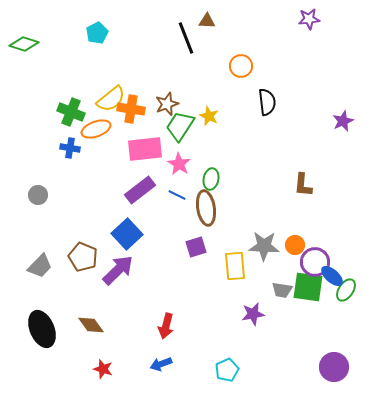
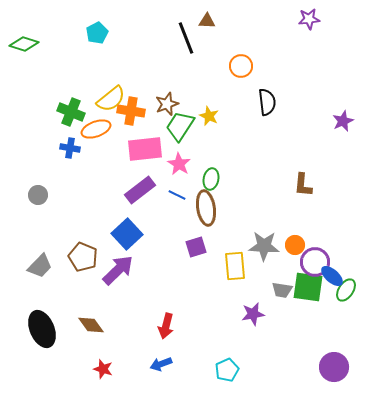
orange cross at (131, 109): moved 2 px down
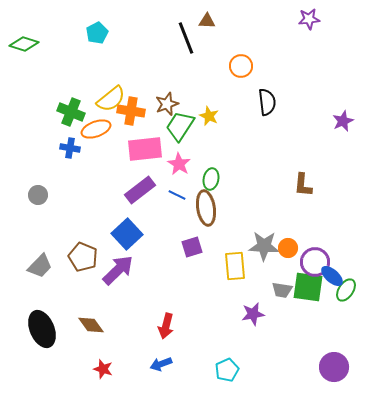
orange circle at (295, 245): moved 7 px left, 3 px down
purple square at (196, 247): moved 4 px left
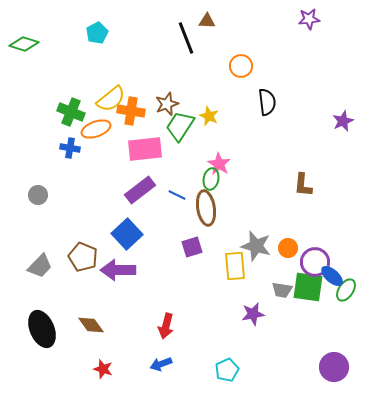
pink star at (179, 164): moved 40 px right
gray star at (264, 246): moved 8 px left; rotated 12 degrees clockwise
purple arrow at (118, 270): rotated 136 degrees counterclockwise
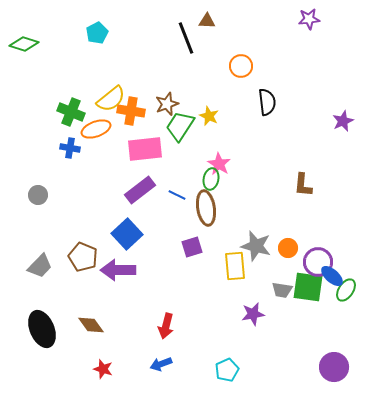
purple circle at (315, 262): moved 3 px right
